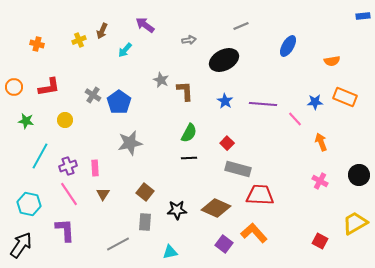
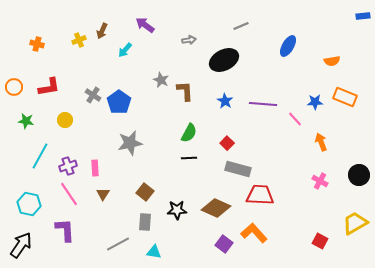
cyan triangle at (170, 252): moved 16 px left; rotated 21 degrees clockwise
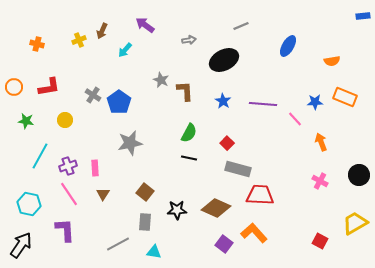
blue star at (225, 101): moved 2 px left
black line at (189, 158): rotated 14 degrees clockwise
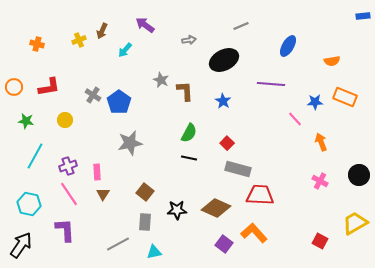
purple line at (263, 104): moved 8 px right, 20 px up
cyan line at (40, 156): moved 5 px left
pink rectangle at (95, 168): moved 2 px right, 4 px down
cyan triangle at (154, 252): rotated 21 degrees counterclockwise
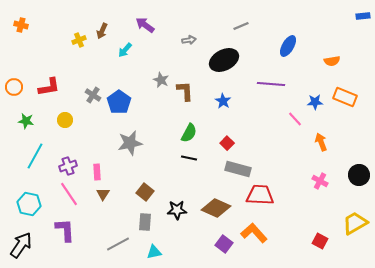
orange cross at (37, 44): moved 16 px left, 19 px up
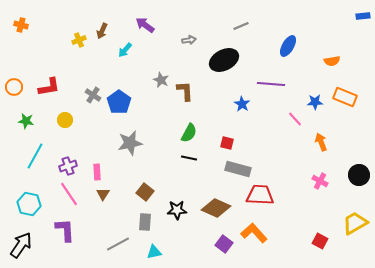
blue star at (223, 101): moved 19 px right, 3 px down
red square at (227, 143): rotated 32 degrees counterclockwise
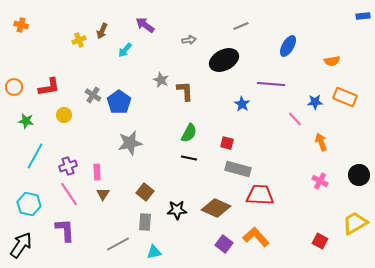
yellow circle at (65, 120): moved 1 px left, 5 px up
orange L-shape at (254, 233): moved 2 px right, 4 px down
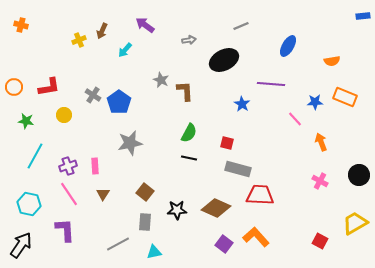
pink rectangle at (97, 172): moved 2 px left, 6 px up
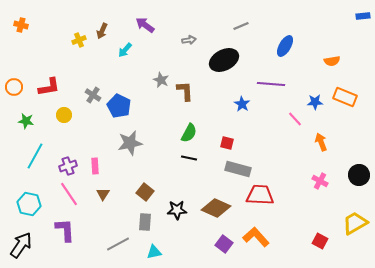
blue ellipse at (288, 46): moved 3 px left
blue pentagon at (119, 102): moved 4 px down; rotated 10 degrees counterclockwise
